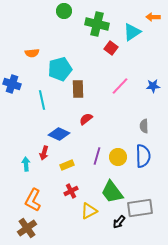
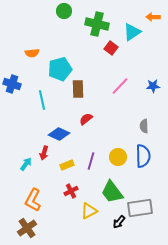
purple line: moved 6 px left, 5 px down
cyan arrow: rotated 40 degrees clockwise
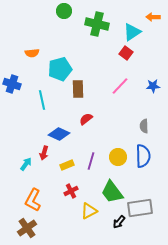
red square: moved 15 px right, 5 px down
